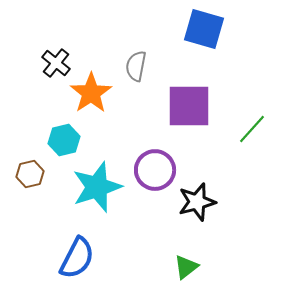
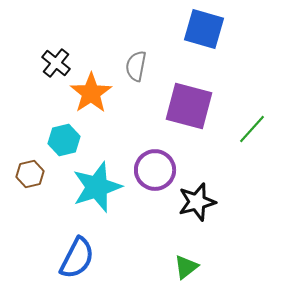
purple square: rotated 15 degrees clockwise
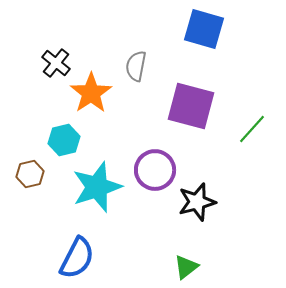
purple square: moved 2 px right
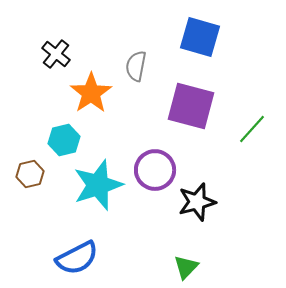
blue square: moved 4 px left, 8 px down
black cross: moved 9 px up
cyan star: moved 1 px right, 2 px up
blue semicircle: rotated 36 degrees clockwise
green triangle: rotated 8 degrees counterclockwise
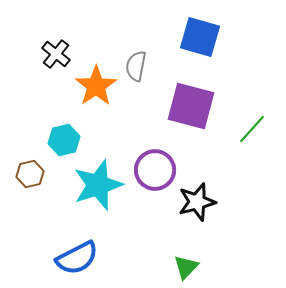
orange star: moved 5 px right, 7 px up
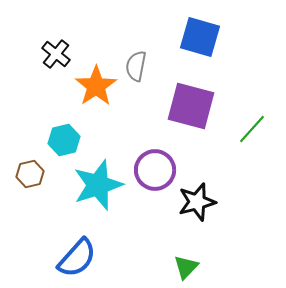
blue semicircle: rotated 21 degrees counterclockwise
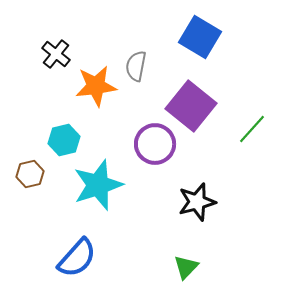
blue square: rotated 15 degrees clockwise
orange star: rotated 27 degrees clockwise
purple square: rotated 24 degrees clockwise
purple circle: moved 26 px up
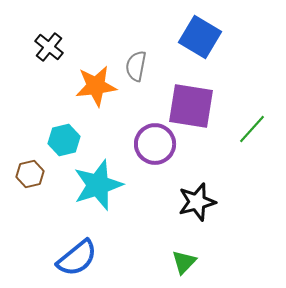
black cross: moved 7 px left, 7 px up
purple square: rotated 30 degrees counterclockwise
blue semicircle: rotated 9 degrees clockwise
green triangle: moved 2 px left, 5 px up
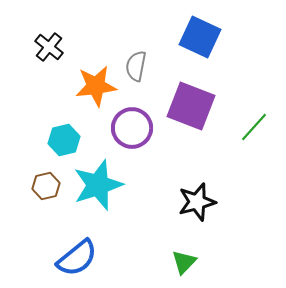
blue square: rotated 6 degrees counterclockwise
purple square: rotated 12 degrees clockwise
green line: moved 2 px right, 2 px up
purple circle: moved 23 px left, 16 px up
brown hexagon: moved 16 px right, 12 px down
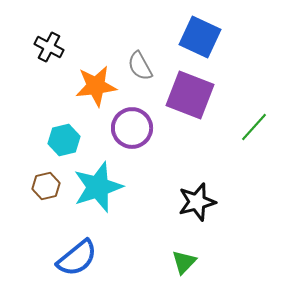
black cross: rotated 12 degrees counterclockwise
gray semicircle: moved 4 px right; rotated 40 degrees counterclockwise
purple square: moved 1 px left, 11 px up
cyan star: moved 2 px down
